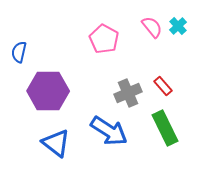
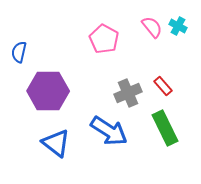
cyan cross: rotated 18 degrees counterclockwise
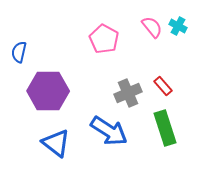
green rectangle: rotated 8 degrees clockwise
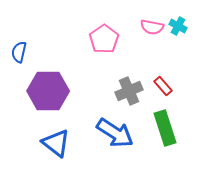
pink semicircle: rotated 140 degrees clockwise
pink pentagon: rotated 8 degrees clockwise
gray cross: moved 1 px right, 2 px up
blue arrow: moved 6 px right, 2 px down
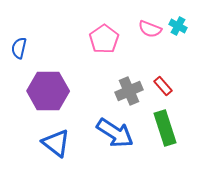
pink semicircle: moved 2 px left, 2 px down; rotated 10 degrees clockwise
blue semicircle: moved 4 px up
